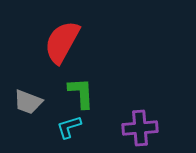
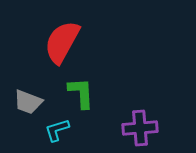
cyan L-shape: moved 12 px left, 3 px down
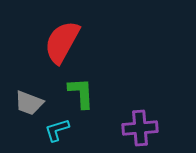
gray trapezoid: moved 1 px right, 1 px down
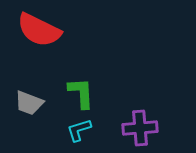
red semicircle: moved 23 px left, 12 px up; rotated 93 degrees counterclockwise
cyan L-shape: moved 22 px right
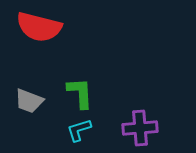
red semicircle: moved 3 px up; rotated 12 degrees counterclockwise
green L-shape: moved 1 px left
gray trapezoid: moved 2 px up
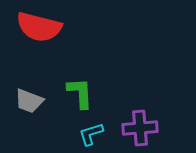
cyan L-shape: moved 12 px right, 4 px down
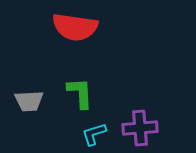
red semicircle: moved 36 px right; rotated 6 degrees counterclockwise
gray trapezoid: rotated 24 degrees counterclockwise
cyan L-shape: moved 3 px right
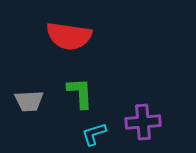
red semicircle: moved 6 px left, 9 px down
purple cross: moved 3 px right, 6 px up
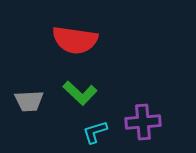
red semicircle: moved 6 px right, 4 px down
green L-shape: rotated 136 degrees clockwise
cyan L-shape: moved 1 px right, 2 px up
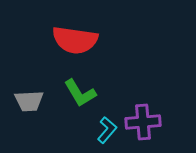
green L-shape: rotated 16 degrees clockwise
cyan L-shape: moved 12 px right, 2 px up; rotated 148 degrees clockwise
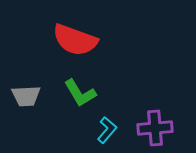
red semicircle: rotated 12 degrees clockwise
gray trapezoid: moved 3 px left, 5 px up
purple cross: moved 12 px right, 6 px down
